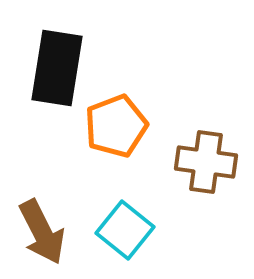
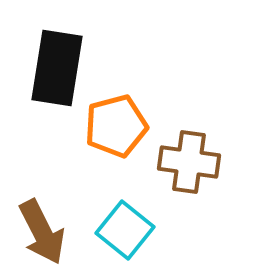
orange pentagon: rotated 6 degrees clockwise
brown cross: moved 17 px left
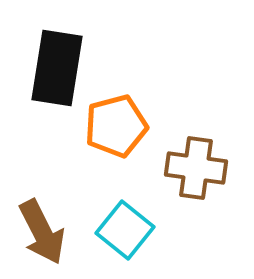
brown cross: moved 7 px right, 6 px down
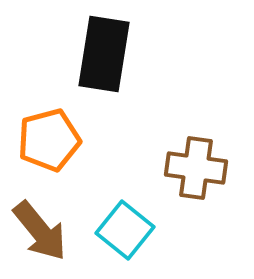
black rectangle: moved 47 px right, 14 px up
orange pentagon: moved 67 px left, 14 px down
brown arrow: moved 2 px left, 1 px up; rotated 12 degrees counterclockwise
